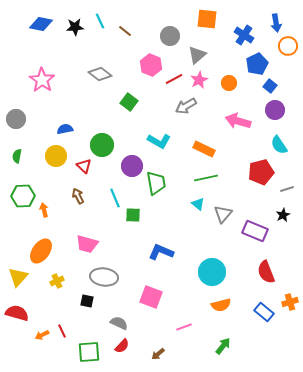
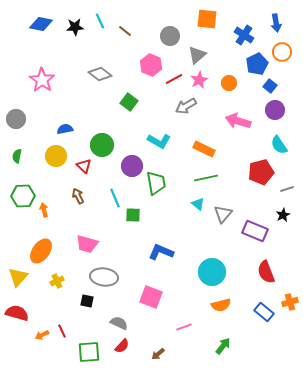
orange circle at (288, 46): moved 6 px left, 6 px down
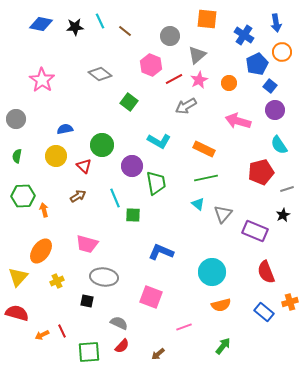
brown arrow at (78, 196): rotated 84 degrees clockwise
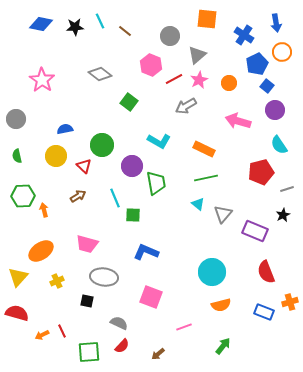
blue square at (270, 86): moved 3 px left
green semicircle at (17, 156): rotated 24 degrees counterclockwise
orange ellipse at (41, 251): rotated 20 degrees clockwise
blue L-shape at (161, 252): moved 15 px left
blue rectangle at (264, 312): rotated 18 degrees counterclockwise
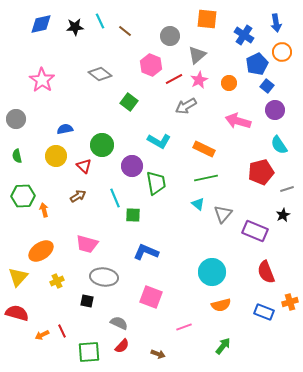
blue diamond at (41, 24): rotated 25 degrees counterclockwise
brown arrow at (158, 354): rotated 120 degrees counterclockwise
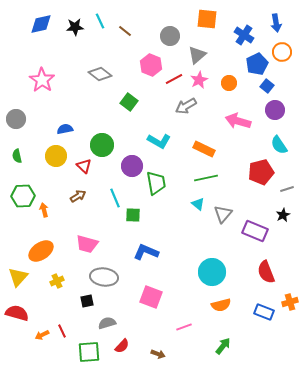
black square at (87, 301): rotated 24 degrees counterclockwise
gray semicircle at (119, 323): moved 12 px left; rotated 42 degrees counterclockwise
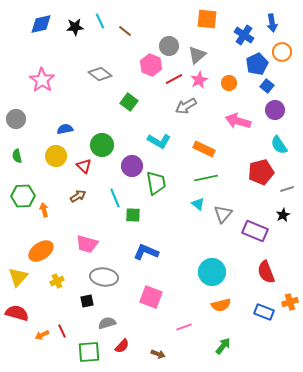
blue arrow at (276, 23): moved 4 px left
gray circle at (170, 36): moved 1 px left, 10 px down
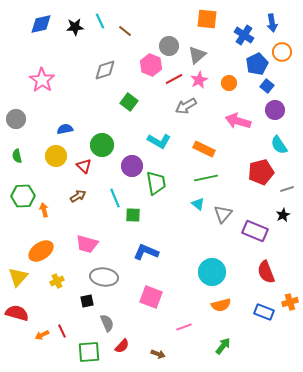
gray diamond at (100, 74): moved 5 px right, 4 px up; rotated 55 degrees counterclockwise
gray semicircle at (107, 323): rotated 84 degrees clockwise
